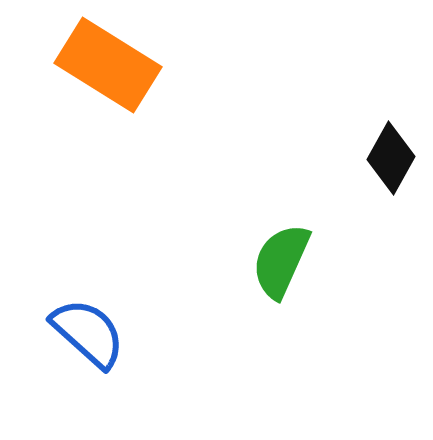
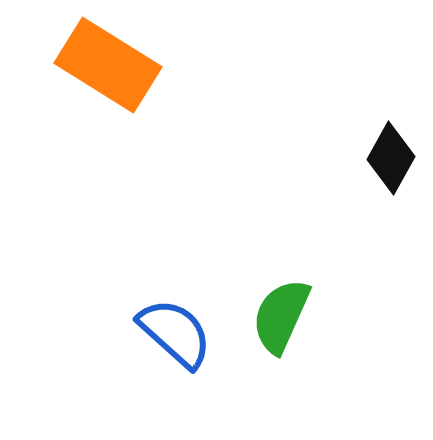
green semicircle: moved 55 px down
blue semicircle: moved 87 px right
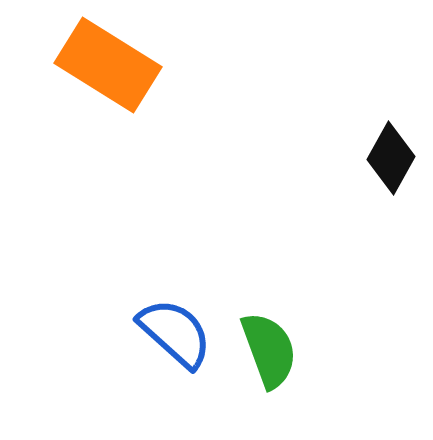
green semicircle: moved 12 px left, 34 px down; rotated 136 degrees clockwise
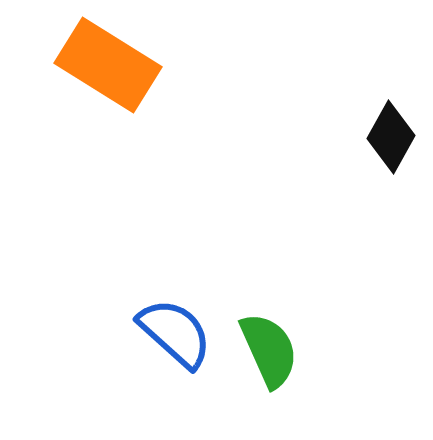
black diamond: moved 21 px up
green semicircle: rotated 4 degrees counterclockwise
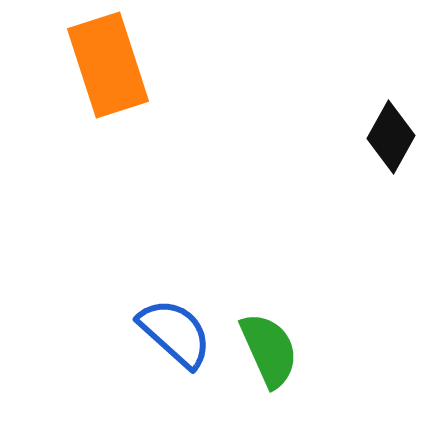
orange rectangle: rotated 40 degrees clockwise
